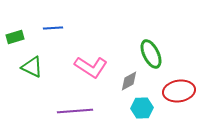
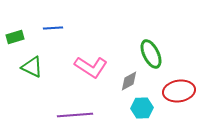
purple line: moved 4 px down
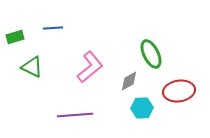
pink L-shape: moved 1 px left; rotated 72 degrees counterclockwise
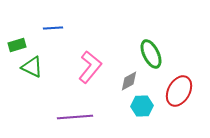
green rectangle: moved 2 px right, 8 px down
pink L-shape: rotated 12 degrees counterclockwise
red ellipse: rotated 52 degrees counterclockwise
cyan hexagon: moved 2 px up
purple line: moved 2 px down
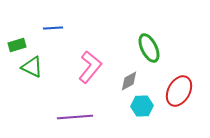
green ellipse: moved 2 px left, 6 px up
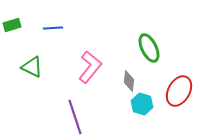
green rectangle: moved 5 px left, 20 px up
gray diamond: rotated 55 degrees counterclockwise
cyan hexagon: moved 2 px up; rotated 20 degrees clockwise
purple line: rotated 76 degrees clockwise
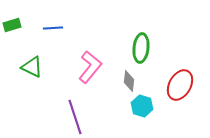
green ellipse: moved 8 px left; rotated 32 degrees clockwise
red ellipse: moved 1 px right, 6 px up
cyan hexagon: moved 2 px down
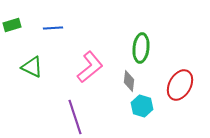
pink L-shape: rotated 12 degrees clockwise
